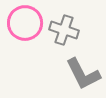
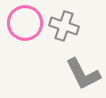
gray cross: moved 4 px up
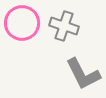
pink circle: moved 3 px left
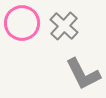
gray cross: rotated 24 degrees clockwise
